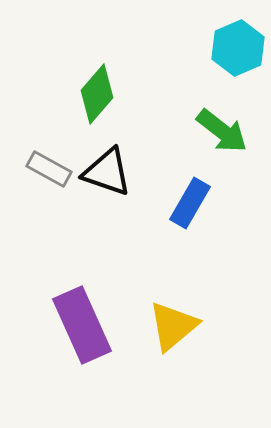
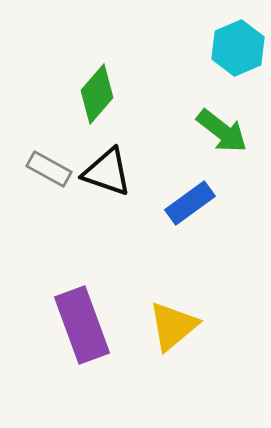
blue rectangle: rotated 24 degrees clockwise
purple rectangle: rotated 4 degrees clockwise
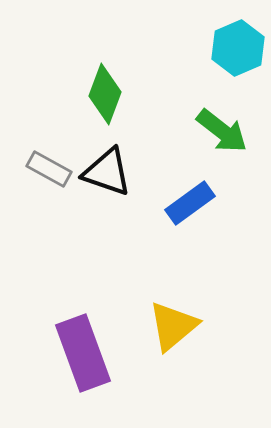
green diamond: moved 8 px right; rotated 20 degrees counterclockwise
purple rectangle: moved 1 px right, 28 px down
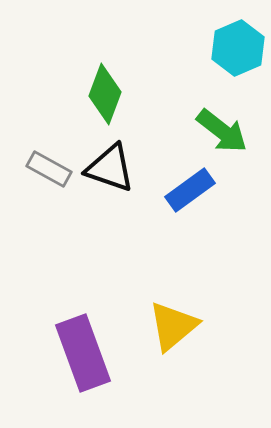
black triangle: moved 3 px right, 4 px up
blue rectangle: moved 13 px up
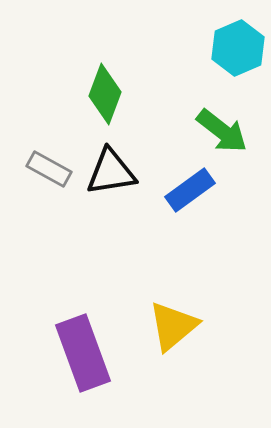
black triangle: moved 1 px right, 4 px down; rotated 28 degrees counterclockwise
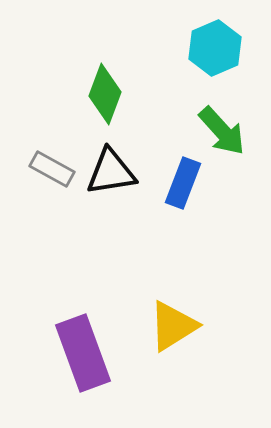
cyan hexagon: moved 23 px left
green arrow: rotated 10 degrees clockwise
gray rectangle: moved 3 px right
blue rectangle: moved 7 px left, 7 px up; rotated 33 degrees counterclockwise
yellow triangle: rotated 8 degrees clockwise
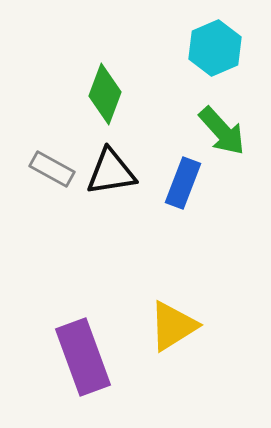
purple rectangle: moved 4 px down
